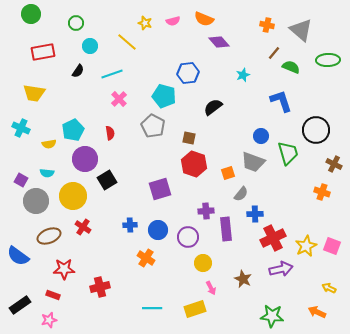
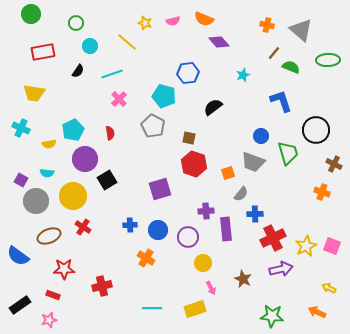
red cross at (100, 287): moved 2 px right, 1 px up
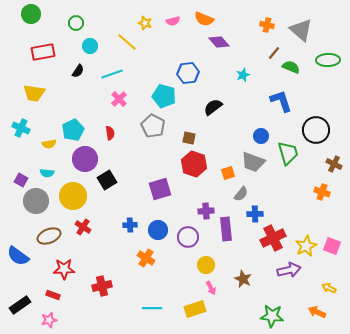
yellow circle at (203, 263): moved 3 px right, 2 px down
purple arrow at (281, 269): moved 8 px right, 1 px down
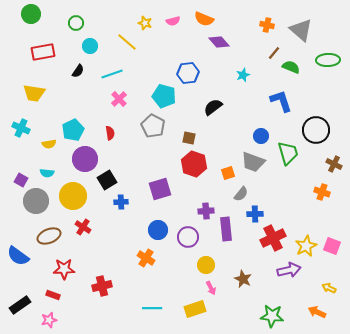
blue cross at (130, 225): moved 9 px left, 23 px up
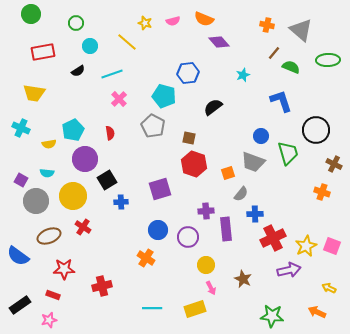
black semicircle at (78, 71): rotated 24 degrees clockwise
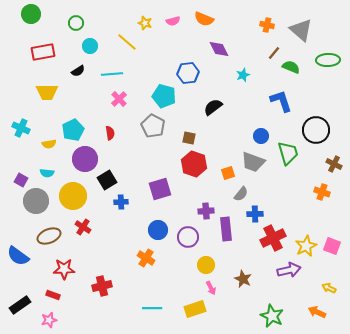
purple diamond at (219, 42): moved 7 px down; rotated 15 degrees clockwise
cyan line at (112, 74): rotated 15 degrees clockwise
yellow trapezoid at (34, 93): moved 13 px right, 1 px up; rotated 10 degrees counterclockwise
green star at (272, 316): rotated 20 degrees clockwise
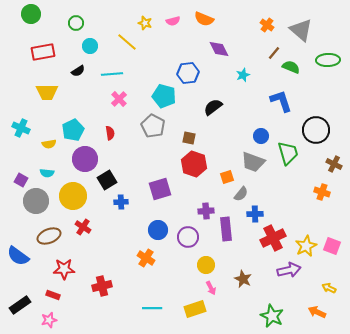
orange cross at (267, 25): rotated 24 degrees clockwise
orange square at (228, 173): moved 1 px left, 4 px down
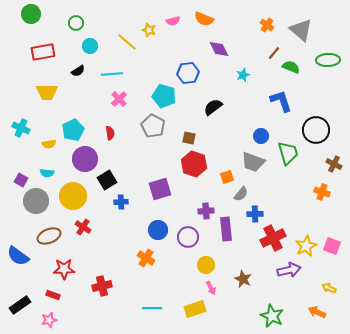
yellow star at (145, 23): moved 4 px right, 7 px down
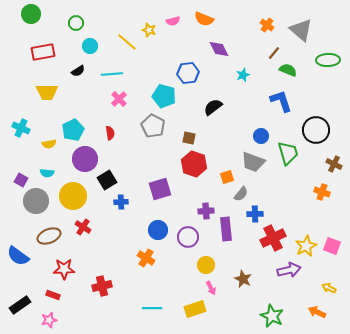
green semicircle at (291, 67): moved 3 px left, 3 px down
